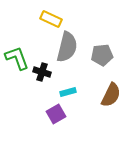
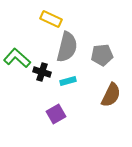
green L-shape: rotated 28 degrees counterclockwise
cyan rectangle: moved 11 px up
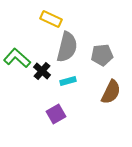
black cross: moved 1 px up; rotated 24 degrees clockwise
brown semicircle: moved 3 px up
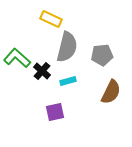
purple square: moved 1 px left, 2 px up; rotated 18 degrees clockwise
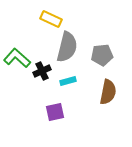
black cross: rotated 24 degrees clockwise
brown semicircle: moved 3 px left; rotated 15 degrees counterclockwise
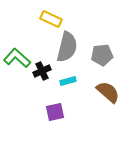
brown semicircle: rotated 60 degrees counterclockwise
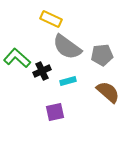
gray semicircle: rotated 112 degrees clockwise
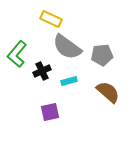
green L-shape: moved 4 px up; rotated 92 degrees counterclockwise
cyan rectangle: moved 1 px right
purple square: moved 5 px left
